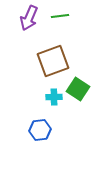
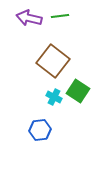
purple arrow: rotated 80 degrees clockwise
brown square: rotated 32 degrees counterclockwise
green square: moved 2 px down
cyan cross: rotated 28 degrees clockwise
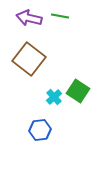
green line: rotated 18 degrees clockwise
brown square: moved 24 px left, 2 px up
cyan cross: rotated 21 degrees clockwise
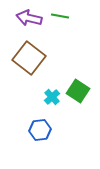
brown square: moved 1 px up
cyan cross: moved 2 px left
